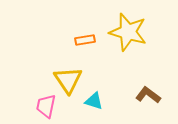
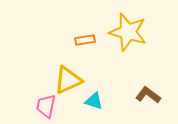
yellow triangle: rotated 40 degrees clockwise
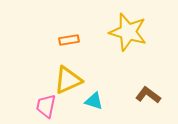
orange rectangle: moved 16 px left
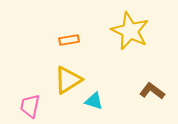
yellow star: moved 2 px right, 1 px up; rotated 9 degrees clockwise
yellow triangle: rotated 8 degrees counterclockwise
brown L-shape: moved 4 px right, 4 px up
pink trapezoid: moved 16 px left
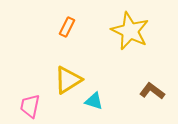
orange rectangle: moved 2 px left, 13 px up; rotated 54 degrees counterclockwise
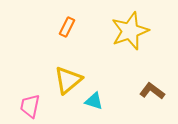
yellow star: rotated 27 degrees clockwise
yellow triangle: rotated 8 degrees counterclockwise
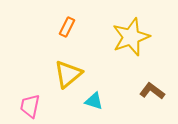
yellow star: moved 1 px right, 6 px down
yellow triangle: moved 6 px up
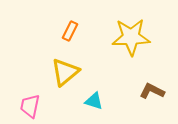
orange rectangle: moved 3 px right, 4 px down
yellow star: rotated 18 degrees clockwise
yellow triangle: moved 3 px left, 2 px up
brown L-shape: rotated 10 degrees counterclockwise
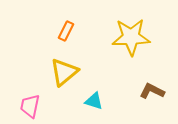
orange rectangle: moved 4 px left
yellow triangle: moved 1 px left
